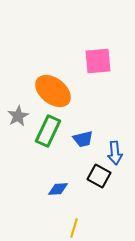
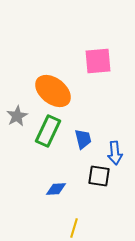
gray star: moved 1 px left
blue trapezoid: rotated 90 degrees counterclockwise
black square: rotated 20 degrees counterclockwise
blue diamond: moved 2 px left
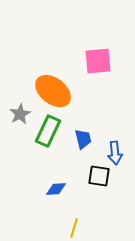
gray star: moved 3 px right, 2 px up
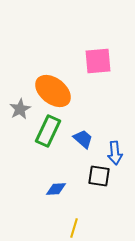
gray star: moved 5 px up
blue trapezoid: rotated 35 degrees counterclockwise
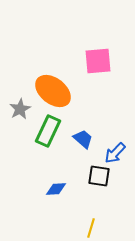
blue arrow: rotated 50 degrees clockwise
yellow line: moved 17 px right
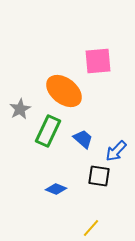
orange ellipse: moved 11 px right
blue arrow: moved 1 px right, 2 px up
blue diamond: rotated 25 degrees clockwise
yellow line: rotated 24 degrees clockwise
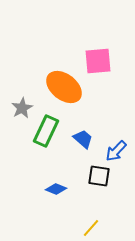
orange ellipse: moved 4 px up
gray star: moved 2 px right, 1 px up
green rectangle: moved 2 px left
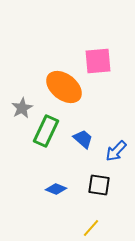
black square: moved 9 px down
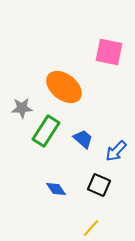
pink square: moved 11 px right, 9 px up; rotated 16 degrees clockwise
gray star: rotated 25 degrees clockwise
green rectangle: rotated 8 degrees clockwise
black square: rotated 15 degrees clockwise
blue diamond: rotated 35 degrees clockwise
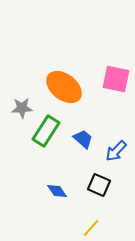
pink square: moved 7 px right, 27 px down
blue diamond: moved 1 px right, 2 px down
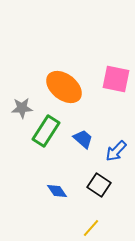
black square: rotated 10 degrees clockwise
